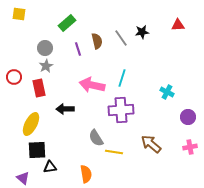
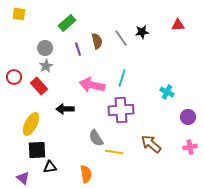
red rectangle: moved 2 px up; rotated 30 degrees counterclockwise
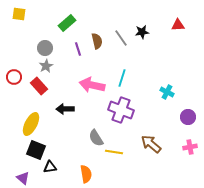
purple cross: rotated 25 degrees clockwise
black square: moved 1 px left; rotated 24 degrees clockwise
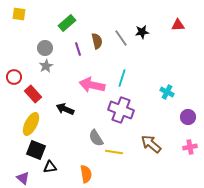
red rectangle: moved 6 px left, 8 px down
black arrow: rotated 24 degrees clockwise
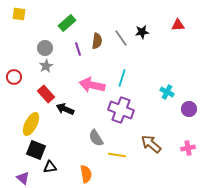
brown semicircle: rotated 21 degrees clockwise
red rectangle: moved 13 px right
purple circle: moved 1 px right, 8 px up
pink cross: moved 2 px left, 1 px down
yellow line: moved 3 px right, 3 px down
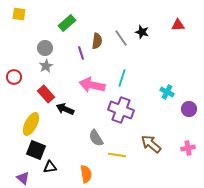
black star: rotated 24 degrees clockwise
purple line: moved 3 px right, 4 px down
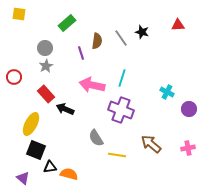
orange semicircle: moved 17 px left; rotated 66 degrees counterclockwise
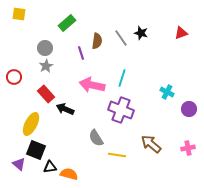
red triangle: moved 3 px right, 8 px down; rotated 16 degrees counterclockwise
black star: moved 1 px left, 1 px down
purple triangle: moved 4 px left, 14 px up
